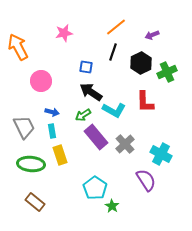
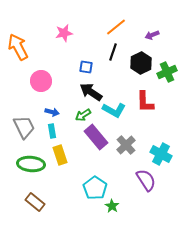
gray cross: moved 1 px right, 1 px down
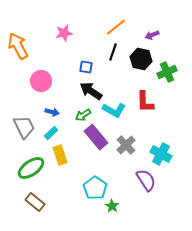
orange arrow: moved 1 px up
black hexagon: moved 4 px up; rotated 20 degrees counterclockwise
black arrow: moved 1 px up
cyan rectangle: moved 1 px left, 2 px down; rotated 56 degrees clockwise
green ellipse: moved 4 px down; rotated 40 degrees counterclockwise
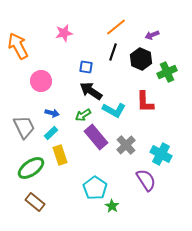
black hexagon: rotated 10 degrees clockwise
blue arrow: moved 1 px down
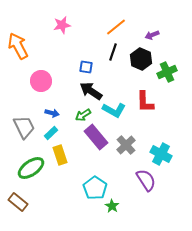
pink star: moved 2 px left, 8 px up
brown rectangle: moved 17 px left
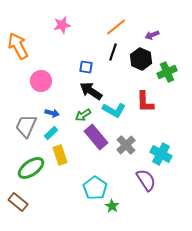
gray trapezoid: moved 2 px right, 1 px up; rotated 130 degrees counterclockwise
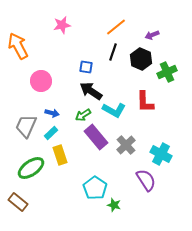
green star: moved 2 px right, 1 px up; rotated 16 degrees counterclockwise
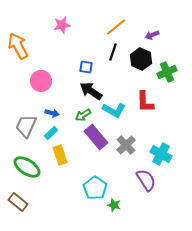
green ellipse: moved 4 px left, 1 px up; rotated 68 degrees clockwise
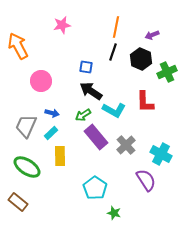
orange line: rotated 40 degrees counterclockwise
yellow rectangle: moved 1 px down; rotated 18 degrees clockwise
green star: moved 8 px down
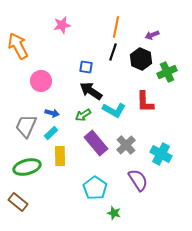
purple rectangle: moved 6 px down
green ellipse: rotated 48 degrees counterclockwise
purple semicircle: moved 8 px left
